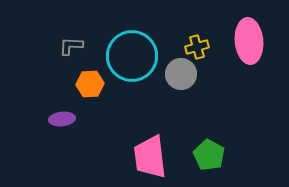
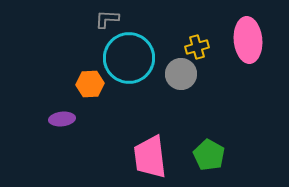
pink ellipse: moved 1 px left, 1 px up
gray L-shape: moved 36 px right, 27 px up
cyan circle: moved 3 px left, 2 px down
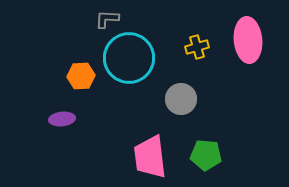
gray circle: moved 25 px down
orange hexagon: moved 9 px left, 8 px up
green pentagon: moved 3 px left; rotated 24 degrees counterclockwise
